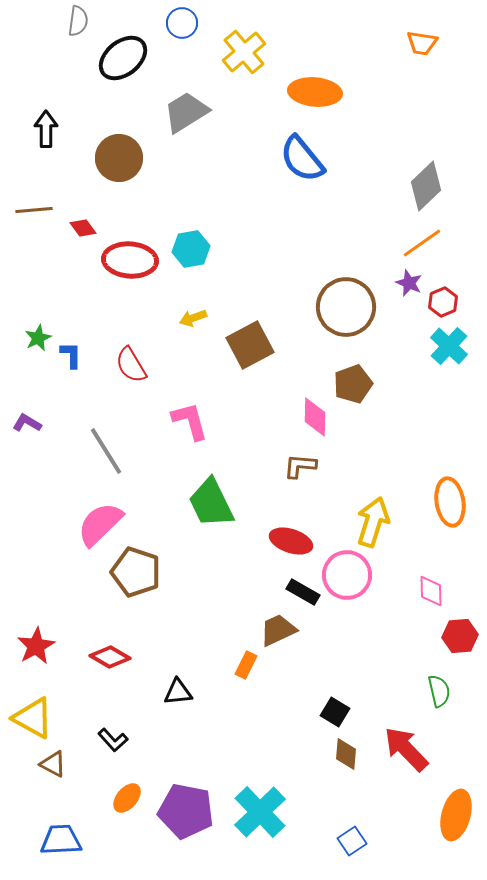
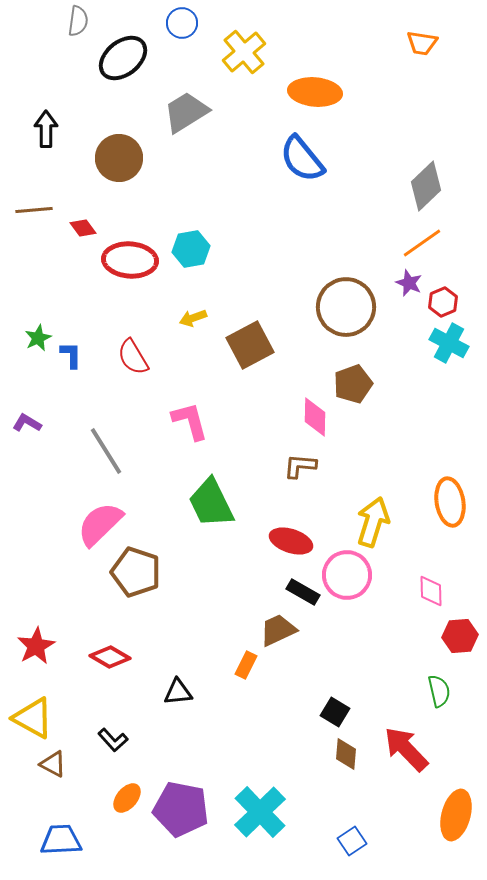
cyan cross at (449, 346): moved 3 px up; rotated 15 degrees counterclockwise
red semicircle at (131, 365): moved 2 px right, 8 px up
purple pentagon at (186, 811): moved 5 px left, 2 px up
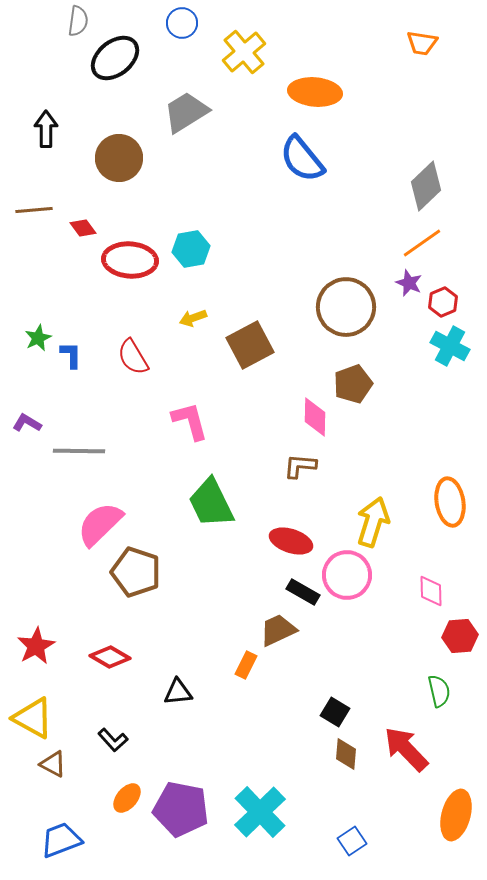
black ellipse at (123, 58): moved 8 px left
cyan cross at (449, 343): moved 1 px right, 3 px down
gray line at (106, 451): moved 27 px left; rotated 57 degrees counterclockwise
blue trapezoid at (61, 840): rotated 18 degrees counterclockwise
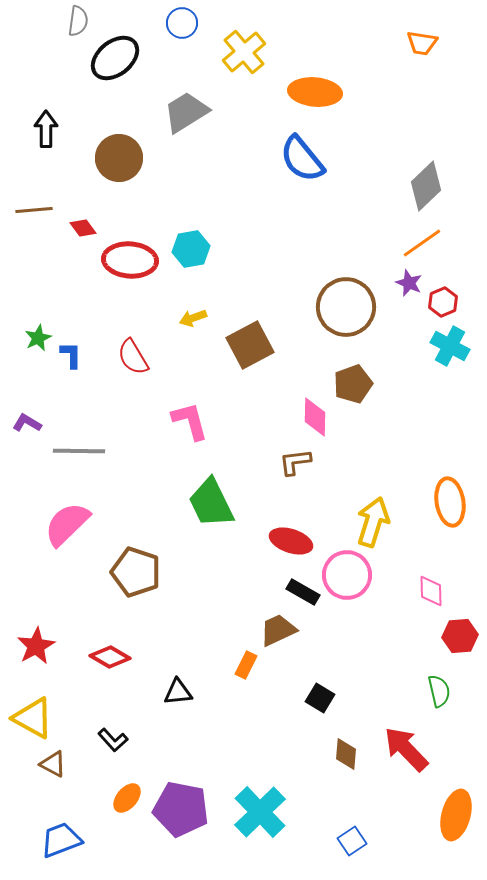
brown L-shape at (300, 466): moved 5 px left, 4 px up; rotated 12 degrees counterclockwise
pink semicircle at (100, 524): moved 33 px left
black square at (335, 712): moved 15 px left, 14 px up
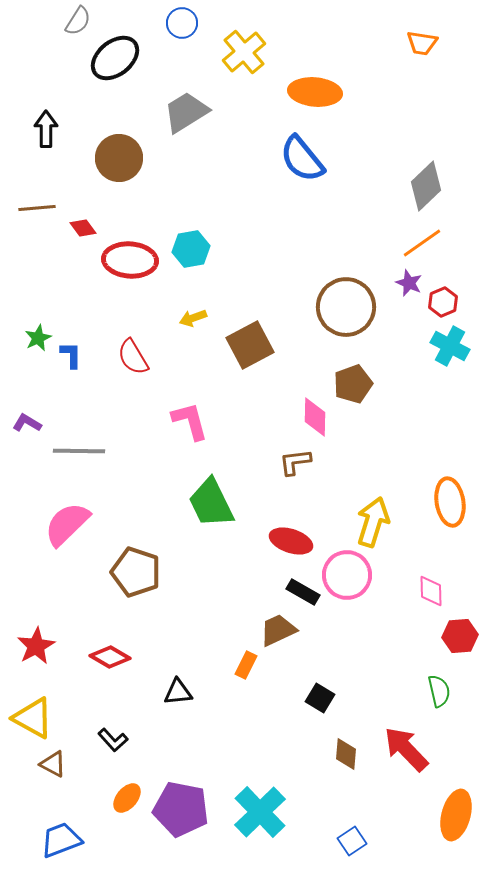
gray semicircle at (78, 21): rotated 24 degrees clockwise
brown line at (34, 210): moved 3 px right, 2 px up
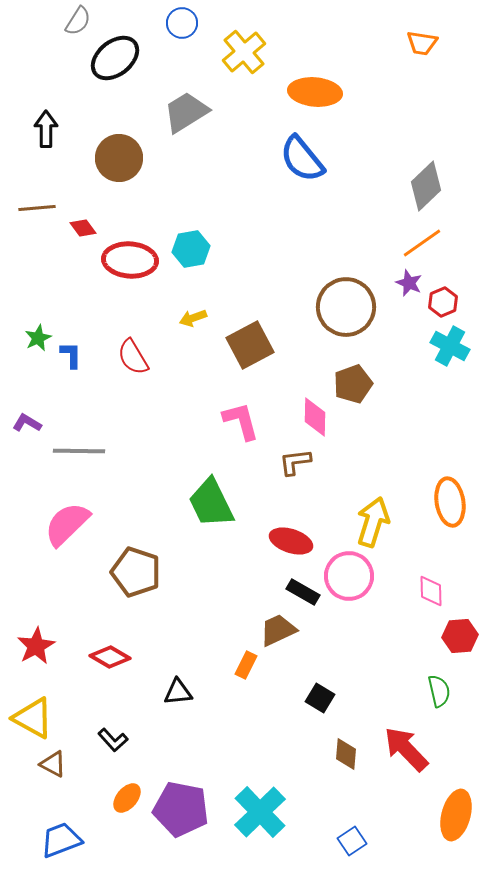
pink L-shape at (190, 421): moved 51 px right
pink circle at (347, 575): moved 2 px right, 1 px down
